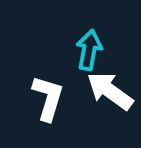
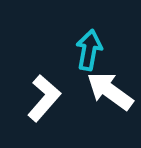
white L-shape: moved 4 px left; rotated 24 degrees clockwise
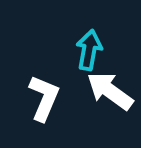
white L-shape: rotated 18 degrees counterclockwise
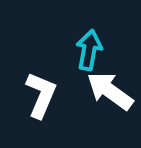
white L-shape: moved 3 px left, 3 px up
